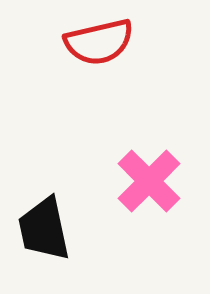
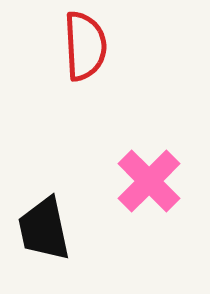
red semicircle: moved 14 px left, 4 px down; rotated 80 degrees counterclockwise
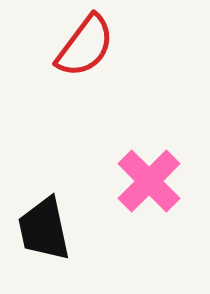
red semicircle: rotated 40 degrees clockwise
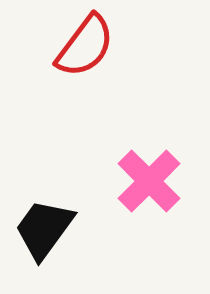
black trapezoid: rotated 48 degrees clockwise
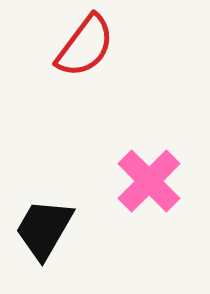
black trapezoid: rotated 6 degrees counterclockwise
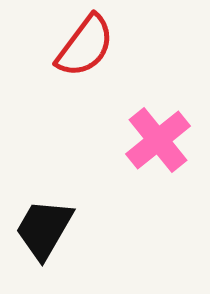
pink cross: moved 9 px right, 41 px up; rotated 6 degrees clockwise
